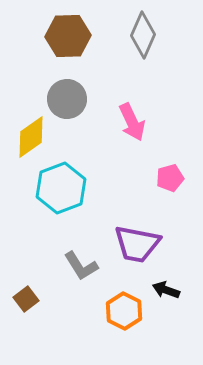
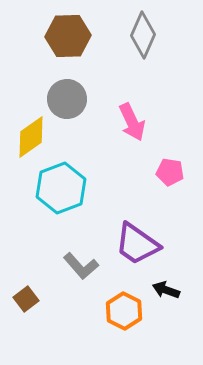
pink pentagon: moved 6 px up; rotated 24 degrees clockwise
purple trapezoid: rotated 24 degrees clockwise
gray L-shape: rotated 9 degrees counterclockwise
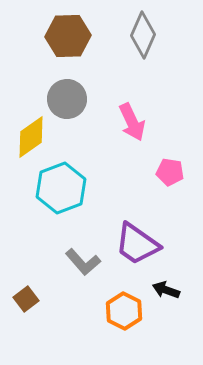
gray L-shape: moved 2 px right, 4 px up
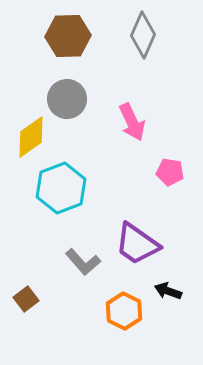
black arrow: moved 2 px right, 1 px down
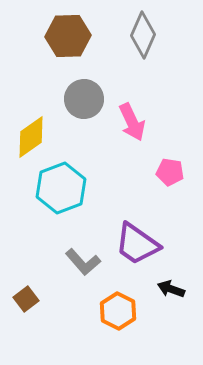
gray circle: moved 17 px right
black arrow: moved 3 px right, 2 px up
orange hexagon: moved 6 px left
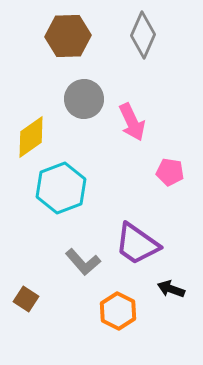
brown square: rotated 20 degrees counterclockwise
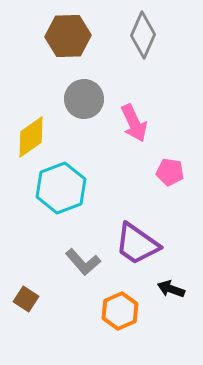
pink arrow: moved 2 px right, 1 px down
orange hexagon: moved 2 px right; rotated 9 degrees clockwise
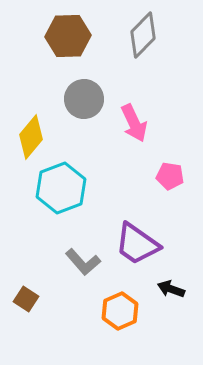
gray diamond: rotated 21 degrees clockwise
yellow diamond: rotated 15 degrees counterclockwise
pink pentagon: moved 4 px down
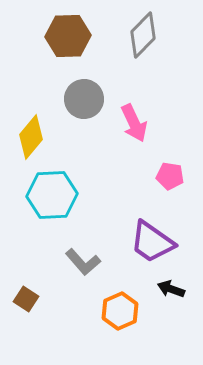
cyan hexagon: moved 9 px left, 7 px down; rotated 18 degrees clockwise
purple trapezoid: moved 15 px right, 2 px up
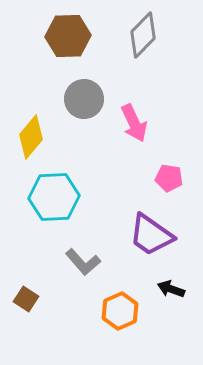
pink pentagon: moved 1 px left, 2 px down
cyan hexagon: moved 2 px right, 2 px down
purple trapezoid: moved 1 px left, 7 px up
